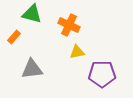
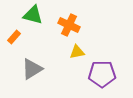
green triangle: moved 1 px right, 1 px down
gray triangle: rotated 25 degrees counterclockwise
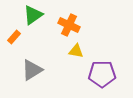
green triangle: rotated 50 degrees counterclockwise
yellow triangle: moved 1 px left, 1 px up; rotated 21 degrees clockwise
gray triangle: moved 1 px down
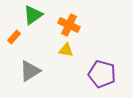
yellow triangle: moved 10 px left, 1 px up
gray triangle: moved 2 px left, 1 px down
purple pentagon: rotated 16 degrees clockwise
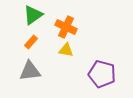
orange cross: moved 3 px left, 2 px down
orange rectangle: moved 17 px right, 5 px down
gray triangle: rotated 25 degrees clockwise
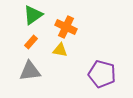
yellow triangle: moved 6 px left
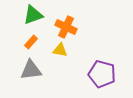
green triangle: rotated 15 degrees clockwise
gray triangle: moved 1 px right, 1 px up
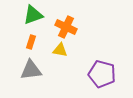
orange rectangle: rotated 24 degrees counterclockwise
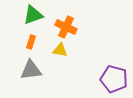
purple pentagon: moved 12 px right, 5 px down
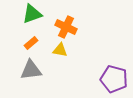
green triangle: moved 1 px left, 1 px up
orange rectangle: moved 1 px down; rotated 32 degrees clockwise
